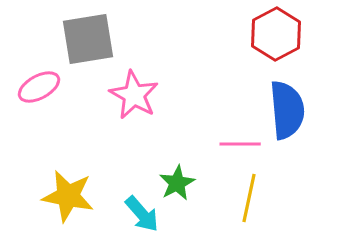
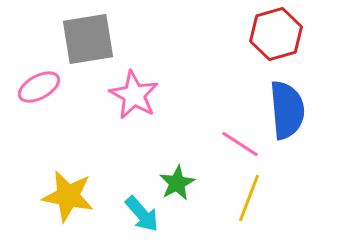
red hexagon: rotated 12 degrees clockwise
pink line: rotated 33 degrees clockwise
yellow line: rotated 9 degrees clockwise
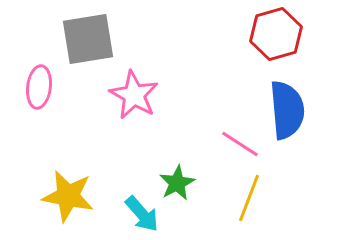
pink ellipse: rotated 54 degrees counterclockwise
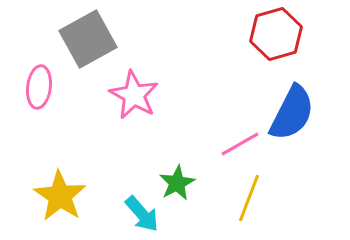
gray square: rotated 20 degrees counterclockwise
blue semicircle: moved 5 px right, 3 px down; rotated 32 degrees clockwise
pink line: rotated 63 degrees counterclockwise
yellow star: moved 8 px left; rotated 22 degrees clockwise
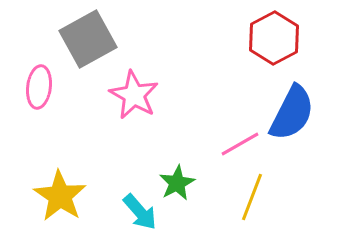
red hexagon: moved 2 px left, 4 px down; rotated 12 degrees counterclockwise
yellow line: moved 3 px right, 1 px up
cyan arrow: moved 2 px left, 2 px up
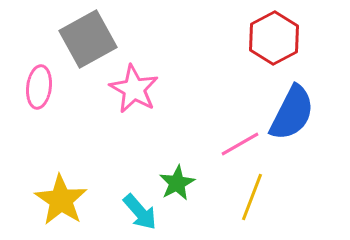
pink star: moved 6 px up
yellow star: moved 1 px right, 4 px down
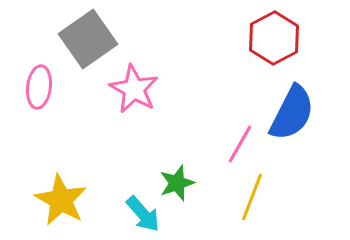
gray square: rotated 6 degrees counterclockwise
pink line: rotated 30 degrees counterclockwise
green star: rotated 9 degrees clockwise
yellow star: rotated 4 degrees counterclockwise
cyan arrow: moved 3 px right, 2 px down
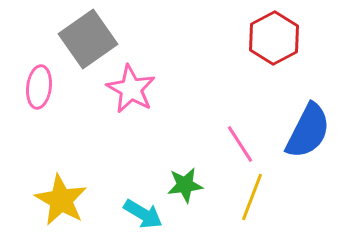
pink star: moved 3 px left
blue semicircle: moved 16 px right, 18 px down
pink line: rotated 63 degrees counterclockwise
green star: moved 8 px right, 2 px down; rotated 12 degrees clockwise
cyan arrow: rotated 18 degrees counterclockwise
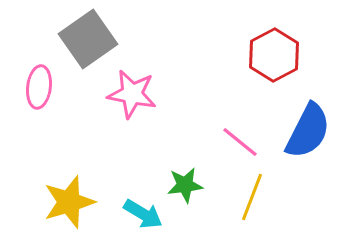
red hexagon: moved 17 px down
pink star: moved 1 px right, 5 px down; rotated 18 degrees counterclockwise
pink line: moved 2 px up; rotated 18 degrees counterclockwise
yellow star: moved 8 px right, 2 px down; rotated 26 degrees clockwise
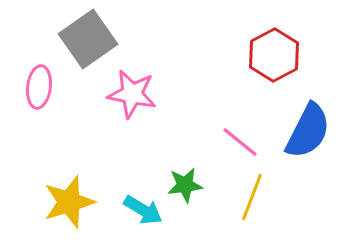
cyan arrow: moved 4 px up
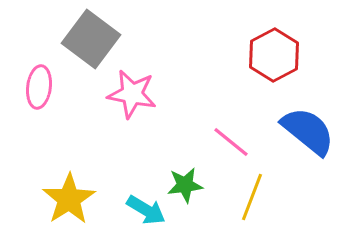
gray square: moved 3 px right; rotated 18 degrees counterclockwise
blue semicircle: rotated 78 degrees counterclockwise
pink line: moved 9 px left
yellow star: moved 3 px up; rotated 16 degrees counterclockwise
cyan arrow: moved 3 px right
